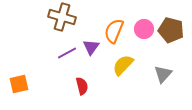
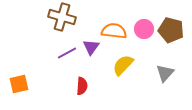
orange semicircle: rotated 75 degrees clockwise
gray triangle: moved 2 px right, 1 px up
red semicircle: rotated 18 degrees clockwise
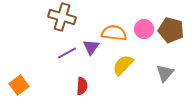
orange semicircle: moved 2 px down
orange square: moved 1 px down; rotated 24 degrees counterclockwise
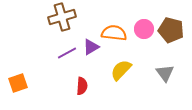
brown cross: rotated 32 degrees counterclockwise
purple triangle: rotated 24 degrees clockwise
yellow semicircle: moved 2 px left, 5 px down
gray triangle: rotated 18 degrees counterclockwise
orange square: moved 1 px left, 2 px up; rotated 18 degrees clockwise
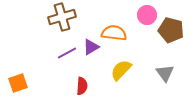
pink circle: moved 3 px right, 14 px up
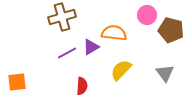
orange square: moved 1 px left, 1 px up; rotated 12 degrees clockwise
